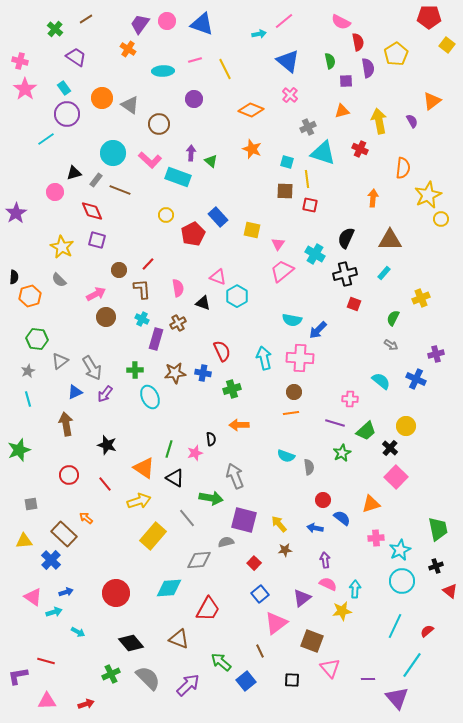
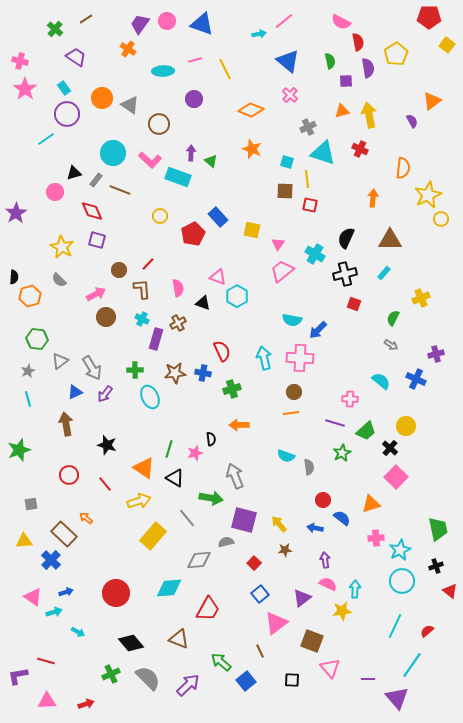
yellow arrow at (379, 121): moved 10 px left, 6 px up
yellow circle at (166, 215): moved 6 px left, 1 px down
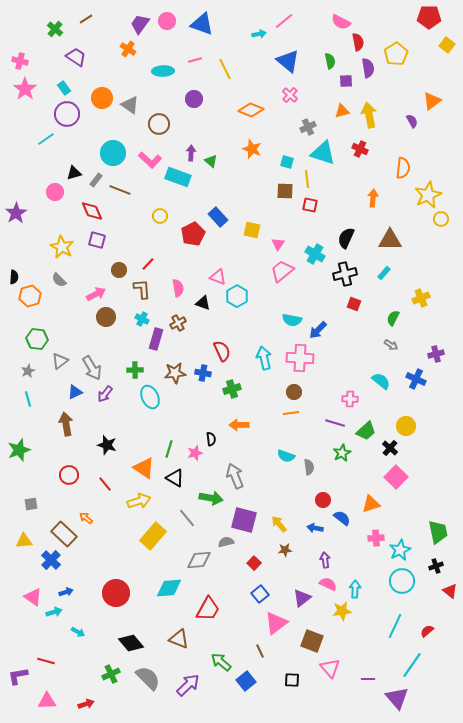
green trapezoid at (438, 529): moved 3 px down
